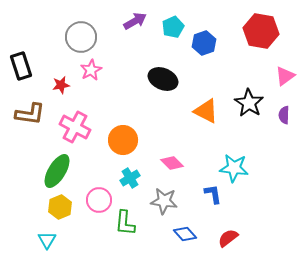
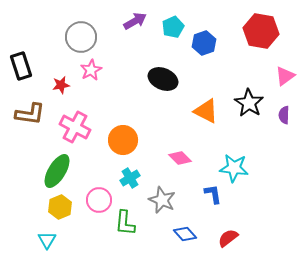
pink diamond: moved 8 px right, 5 px up
gray star: moved 2 px left, 1 px up; rotated 16 degrees clockwise
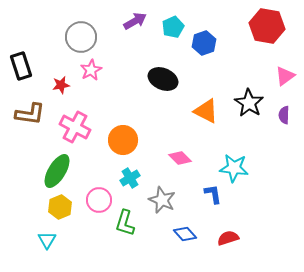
red hexagon: moved 6 px right, 5 px up
green L-shape: rotated 12 degrees clockwise
red semicircle: rotated 20 degrees clockwise
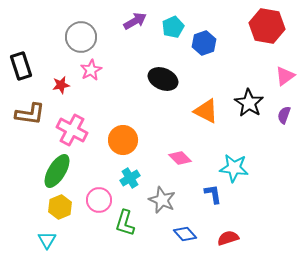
purple semicircle: rotated 18 degrees clockwise
pink cross: moved 3 px left, 3 px down
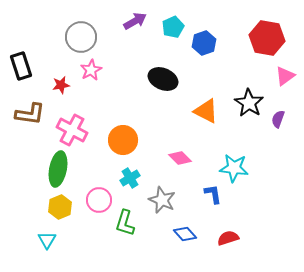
red hexagon: moved 12 px down
purple semicircle: moved 6 px left, 4 px down
green ellipse: moved 1 px right, 2 px up; rotated 20 degrees counterclockwise
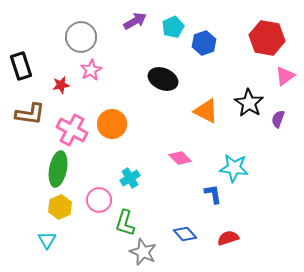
orange circle: moved 11 px left, 16 px up
gray star: moved 19 px left, 52 px down
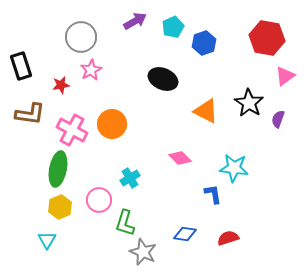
blue diamond: rotated 40 degrees counterclockwise
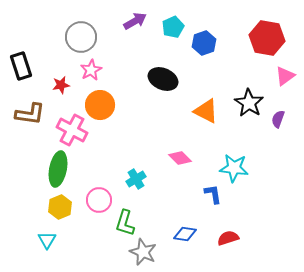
orange circle: moved 12 px left, 19 px up
cyan cross: moved 6 px right, 1 px down
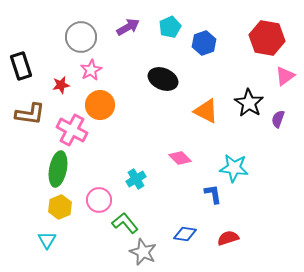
purple arrow: moved 7 px left, 6 px down
cyan pentagon: moved 3 px left
green L-shape: rotated 124 degrees clockwise
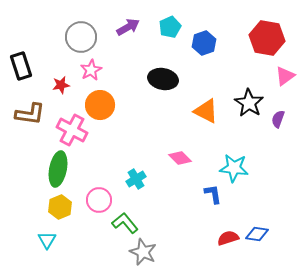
black ellipse: rotated 12 degrees counterclockwise
blue diamond: moved 72 px right
